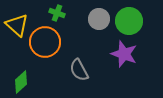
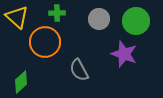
green cross: rotated 21 degrees counterclockwise
green circle: moved 7 px right
yellow triangle: moved 8 px up
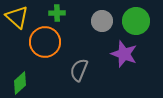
gray circle: moved 3 px right, 2 px down
gray semicircle: rotated 50 degrees clockwise
green diamond: moved 1 px left, 1 px down
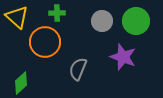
purple star: moved 1 px left, 3 px down
gray semicircle: moved 1 px left, 1 px up
green diamond: moved 1 px right
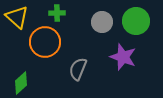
gray circle: moved 1 px down
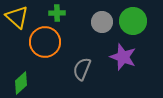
green circle: moved 3 px left
gray semicircle: moved 4 px right
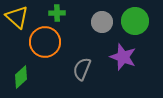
green circle: moved 2 px right
green diamond: moved 6 px up
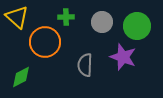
green cross: moved 9 px right, 4 px down
green circle: moved 2 px right, 5 px down
gray semicircle: moved 3 px right, 4 px up; rotated 20 degrees counterclockwise
green diamond: rotated 15 degrees clockwise
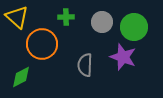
green circle: moved 3 px left, 1 px down
orange circle: moved 3 px left, 2 px down
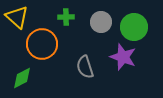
gray circle: moved 1 px left
gray semicircle: moved 2 px down; rotated 20 degrees counterclockwise
green diamond: moved 1 px right, 1 px down
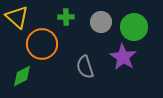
purple star: rotated 12 degrees clockwise
green diamond: moved 2 px up
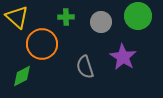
green circle: moved 4 px right, 11 px up
